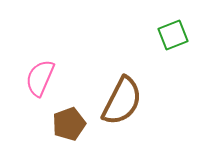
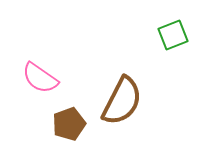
pink semicircle: rotated 78 degrees counterclockwise
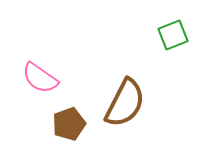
brown semicircle: moved 3 px right, 2 px down
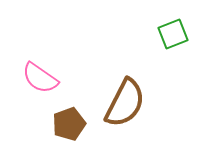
green square: moved 1 px up
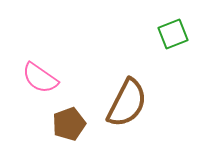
brown semicircle: moved 2 px right
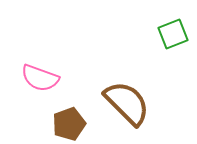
pink semicircle: rotated 15 degrees counterclockwise
brown semicircle: rotated 72 degrees counterclockwise
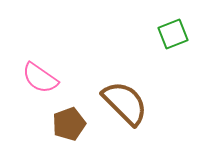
pink semicircle: rotated 15 degrees clockwise
brown semicircle: moved 2 px left
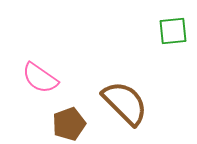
green square: moved 3 px up; rotated 16 degrees clockwise
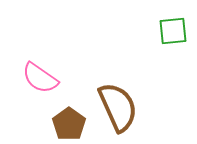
brown semicircle: moved 7 px left, 4 px down; rotated 21 degrees clockwise
brown pentagon: rotated 16 degrees counterclockwise
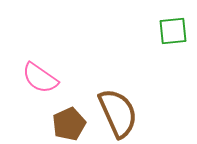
brown semicircle: moved 6 px down
brown pentagon: rotated 12 degrees clockwise
